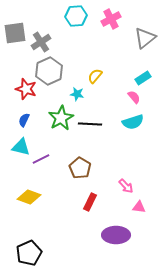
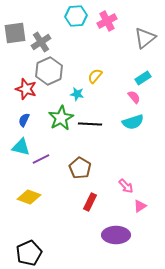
pink cross: moved 4 px left, 2 px down
pink triangle: moved 1 px right, 1 px up; rotated 40 degrees counterclockwise
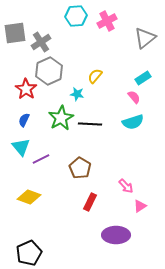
red star: rotated 15 degrees clockwise
cyan triangle: rotated 36 degrees clockwise
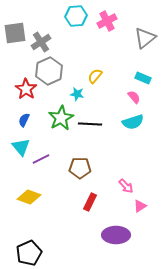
cyan rectangle: rotated 56 degrees clockwise
brown pentagon: rotated 30 degrees counterclockwise
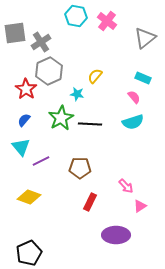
cyan hexagon: rotated 15 degrees clockwise
pink cross: rotated 24 degrees counterclockwise
blue semicircle: rotated 16 degrees clockwise
purple line: moved 2 px down
